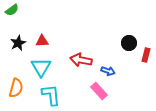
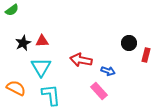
black star: moved 5 px right
orange semicircle: rotated 78 degrees counterclockwise
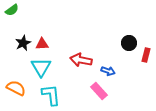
red triangle: moved 3 px down
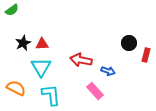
pink rectangle: moved 4 px left
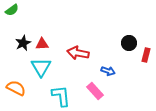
red arrow: moved 3 px left, 7 px up
cyan L-shape: moved 10 px right, 1 px down
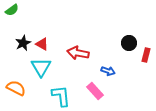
red triangle: rotated 32 degrees clockwise
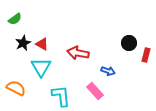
green semicircle: moved 3 px right, 9 px down
